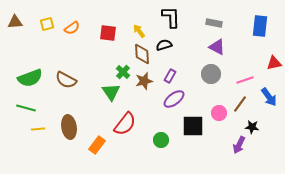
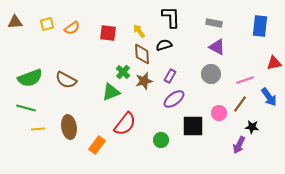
green triangle: rotated 42 degrees clockwise
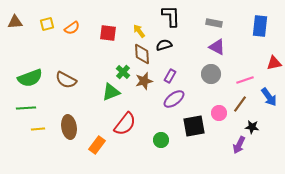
black L-shape: moved 1 px up
green line: rotated 18 degrees counterclockwise
black square: moved 1 px right; rotated 10 degrees counterclockwise
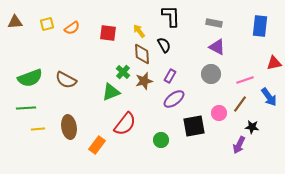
black semicircle: rotated 77 degrees clockwise
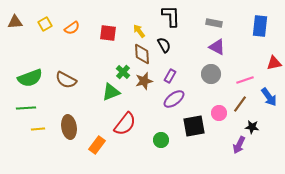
yellow square: moved 2 px left; rotated 16 degrees counterclockwise
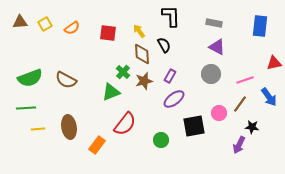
brown triangle: moved 5 px right
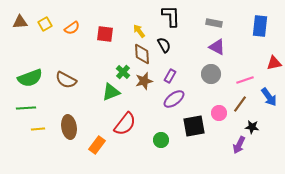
red square: moved 3 px left, 1 px down
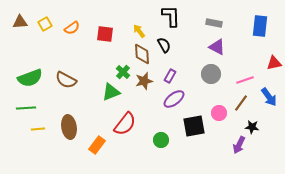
brown line: moved 1 px right, 1 px up
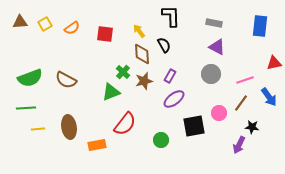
orange rectangle: rotated 42 degrees clockwise
